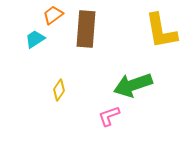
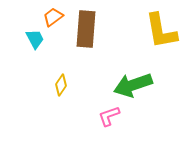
orange trapezoid: moved 2 px down
cyan trapezoid: rotated 95 degrees clockwise
yellow diamond: moved 2 px right, 5 px up
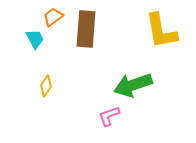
yellow diamond: moved 15 px left, 1 px down
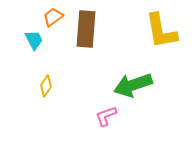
cyan trapezoid: moved 1 px left, 1 px down
pink L-shape: moved 3 px left
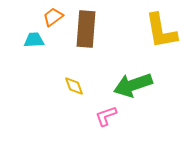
cyan trapezoid: rotated 65 degrees counterclockwise
yellow diamond: moved 28 px right; rotated 55 degrees counterclockwise
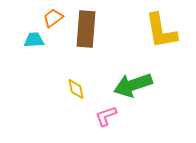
orange trapezoid: moved 1 px down
yellow diamond: moved 2 px right, 3 px down; rotated 10 degrees clockwise
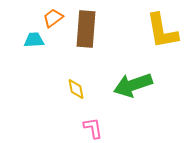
yellow L-shape: moved 1 px right
pink L-shape: moved 13 px left, 12 px down; rotated 100 degrees clockwise
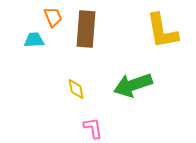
orange trapezoid: moved 1 px up; rotated 105 degrees clockwise
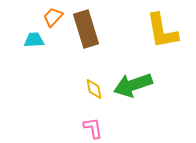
orange trapezoid: rotated 115 degrees counterclockwise
brown rectangle: rotated 21 degrees counterclockwise
yellow diamond: moved 18 px right
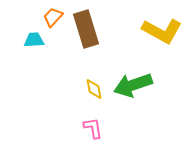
yellow L-shape: rotated 51 degrees counterclockwise
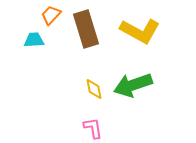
orange trapezoid: moved 2 px left, 2 px up
yellow L-shape: moved 22 px left
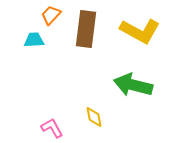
brown rectangle: rotated 24 degrees clockwise
green arrow: rotated 33 degrees clockwise
yellow diamond: moved 28 px down
pink L-shape: moved 41 px left; rotated 20 degrees counterclockwise
